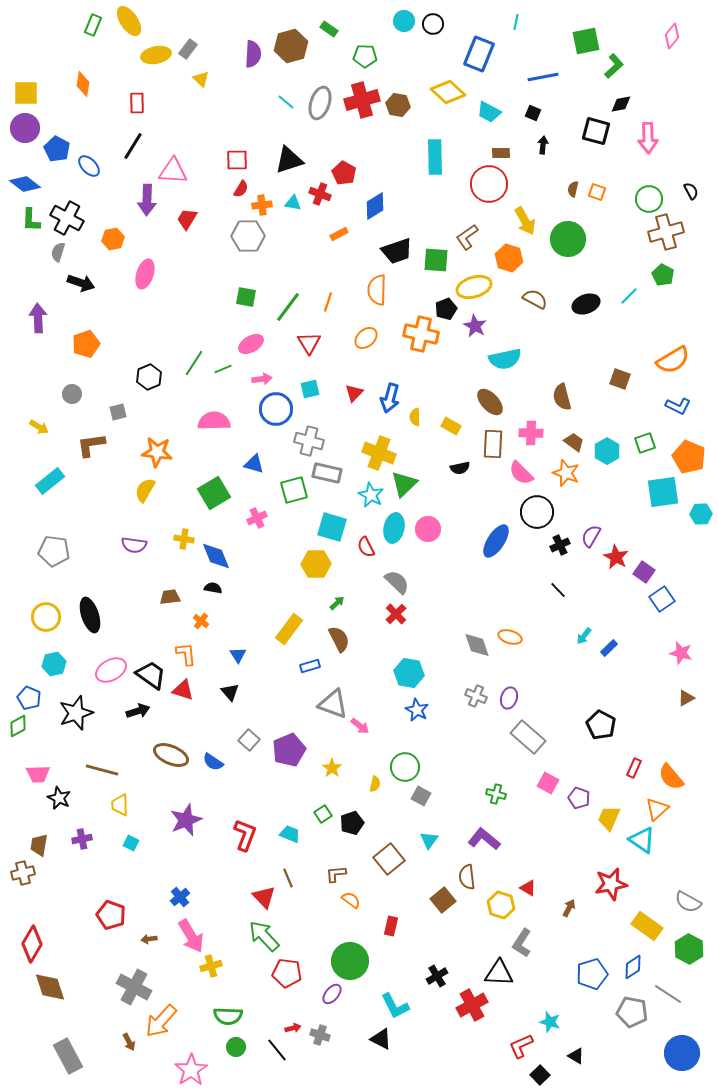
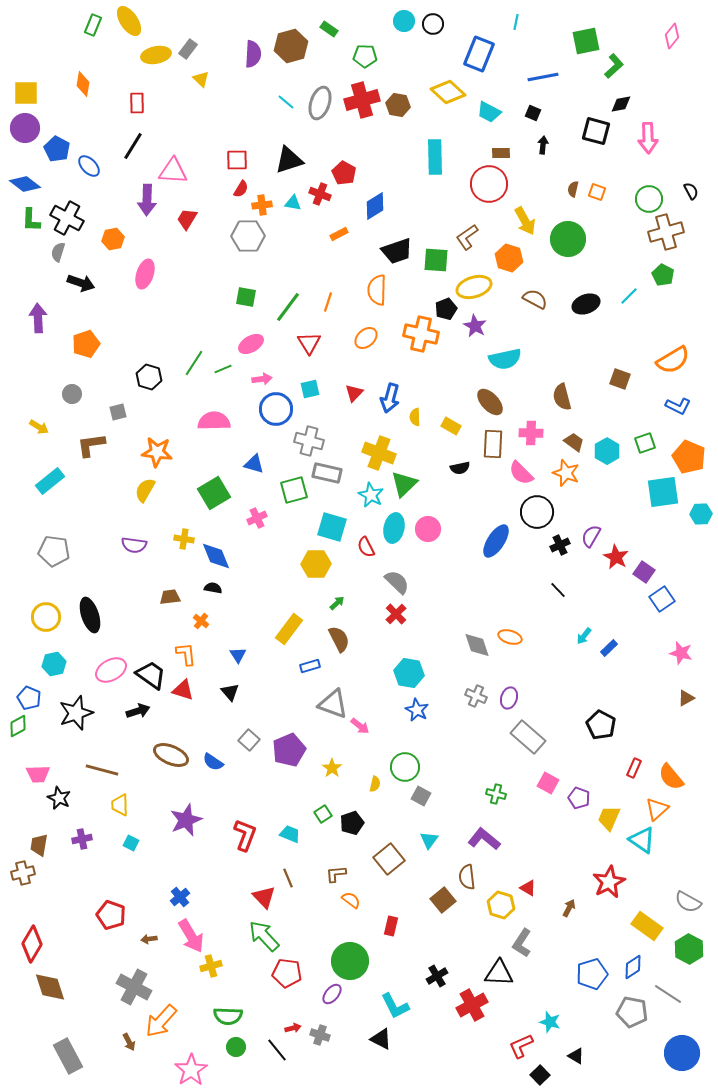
black hexagon at (149, 377): rotated 20 degrees counterclockwise
red star at (611, 884): moved 2 px left, 2 px up; rotated 16 degrees counterclockwise
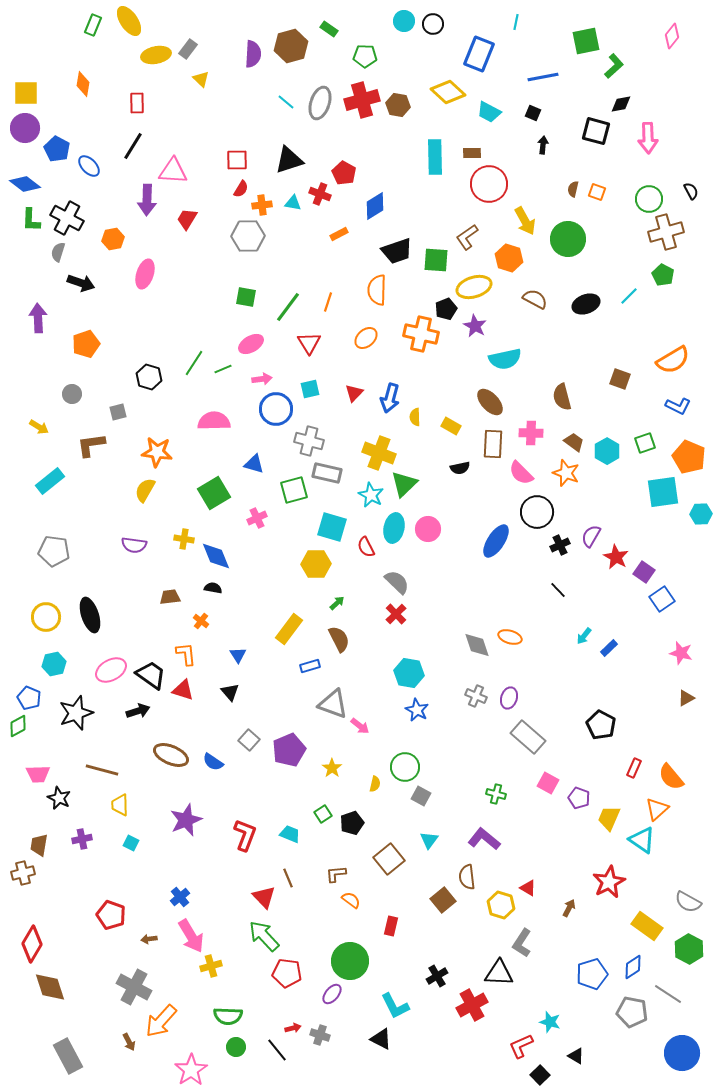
brown rectangle at (501, 153): moved 29 px left
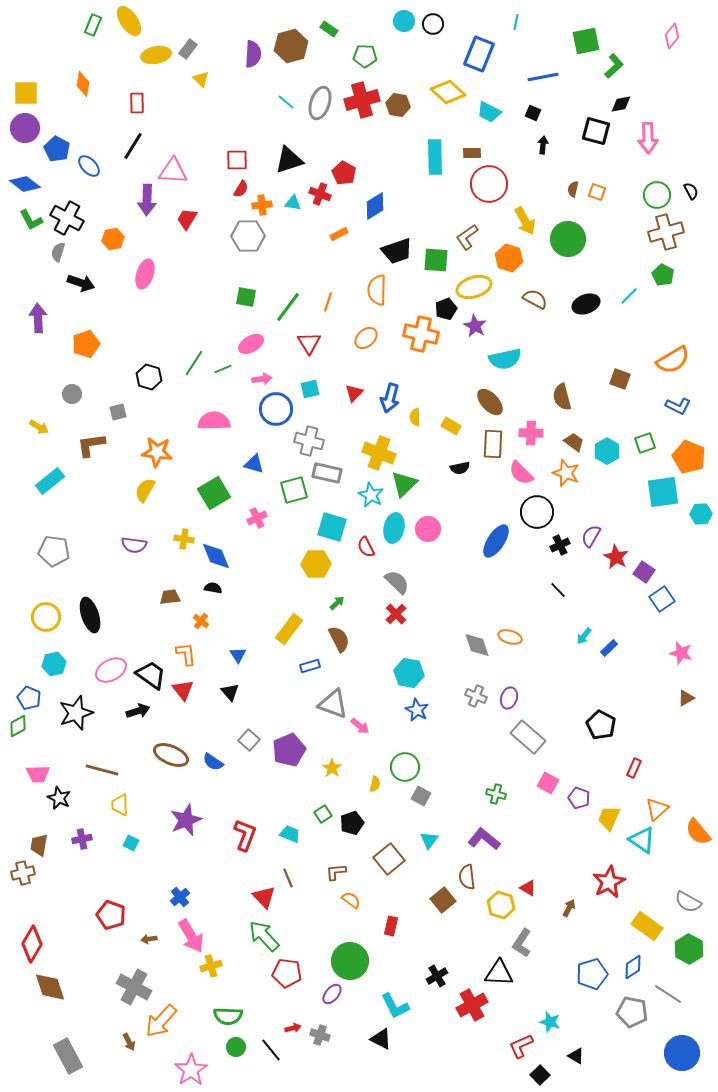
green circle at (649, 199): moved 8 px right, 4 px up
green L-shape at (31, 220): rotated 30 degrees counterclockwise
red triangle at (183, 690): rotated 35 degrees clockwise
orange semicircle at (671, 777): moved 27 px right, 55 px down
brown L-shape at (336, 874): moved 2 px up
black line at (277, 1050): moved 6 px left
